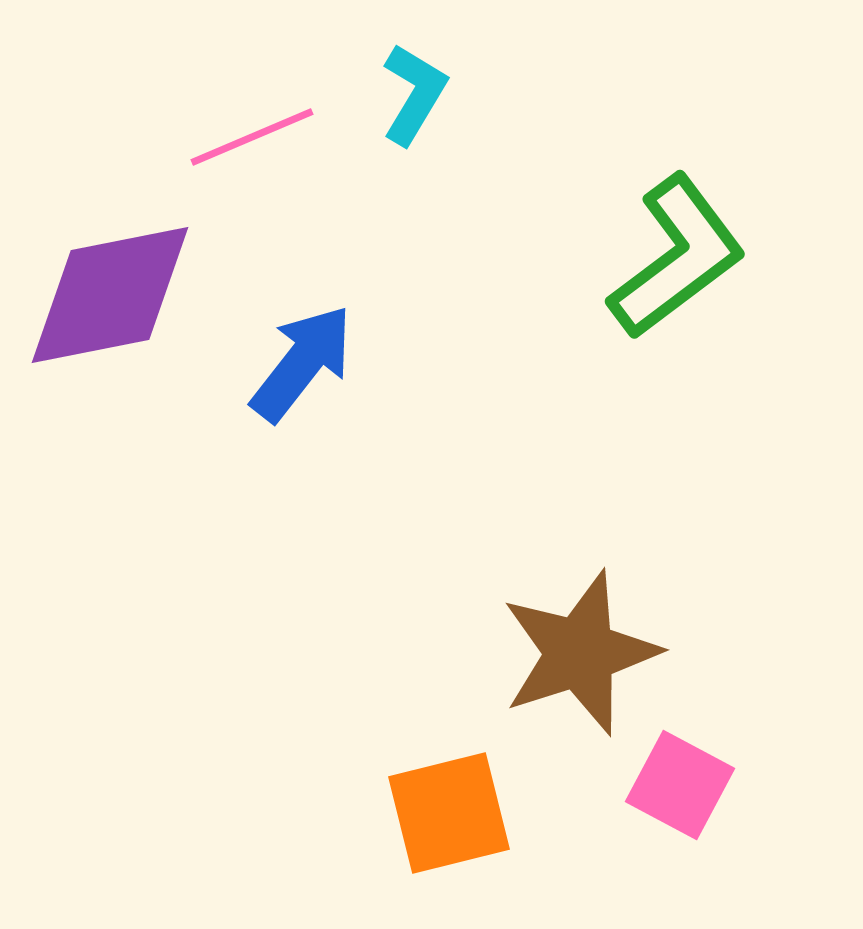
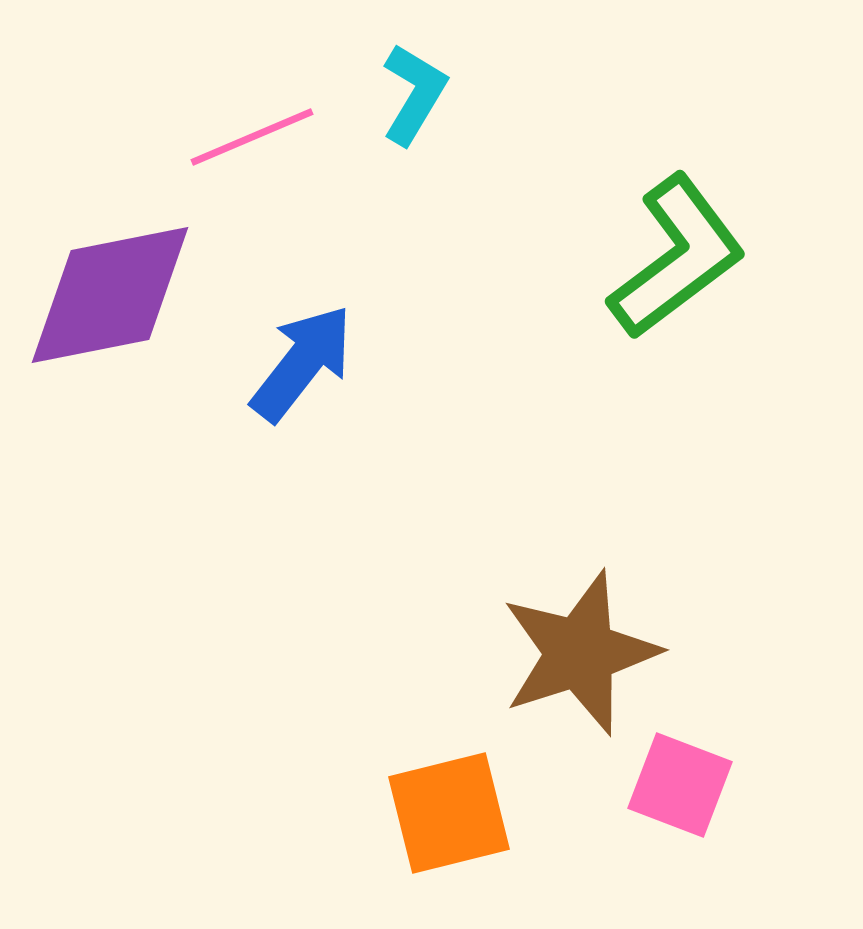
pink square: rotated 7 degrees counterclockwise
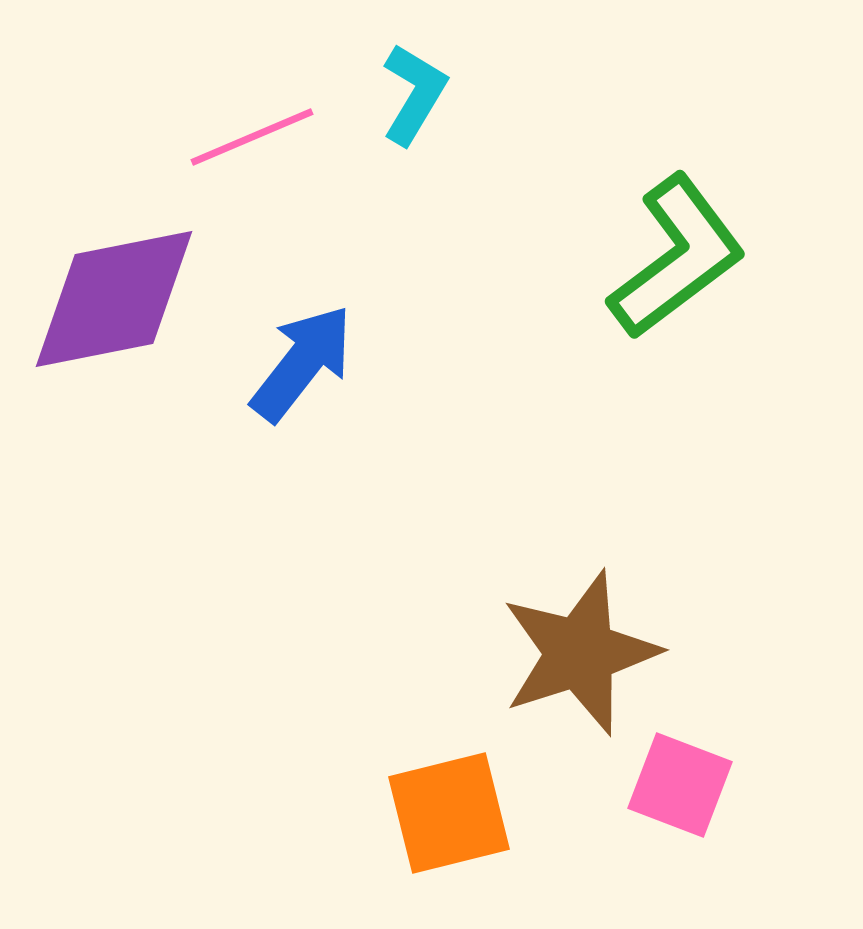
purple diamond: moved 4 px right, 4 px down
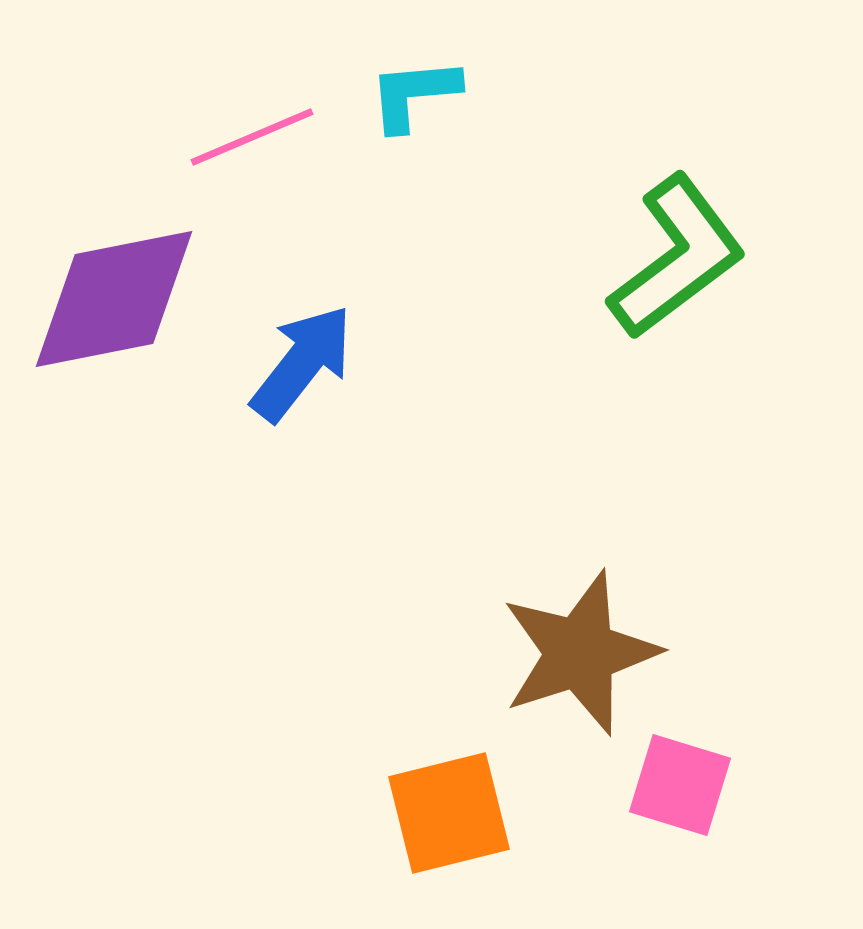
cyan L-shape: rotated 126 degrees counterclockwise
pink square: rotated 4 degrees counterclockwise
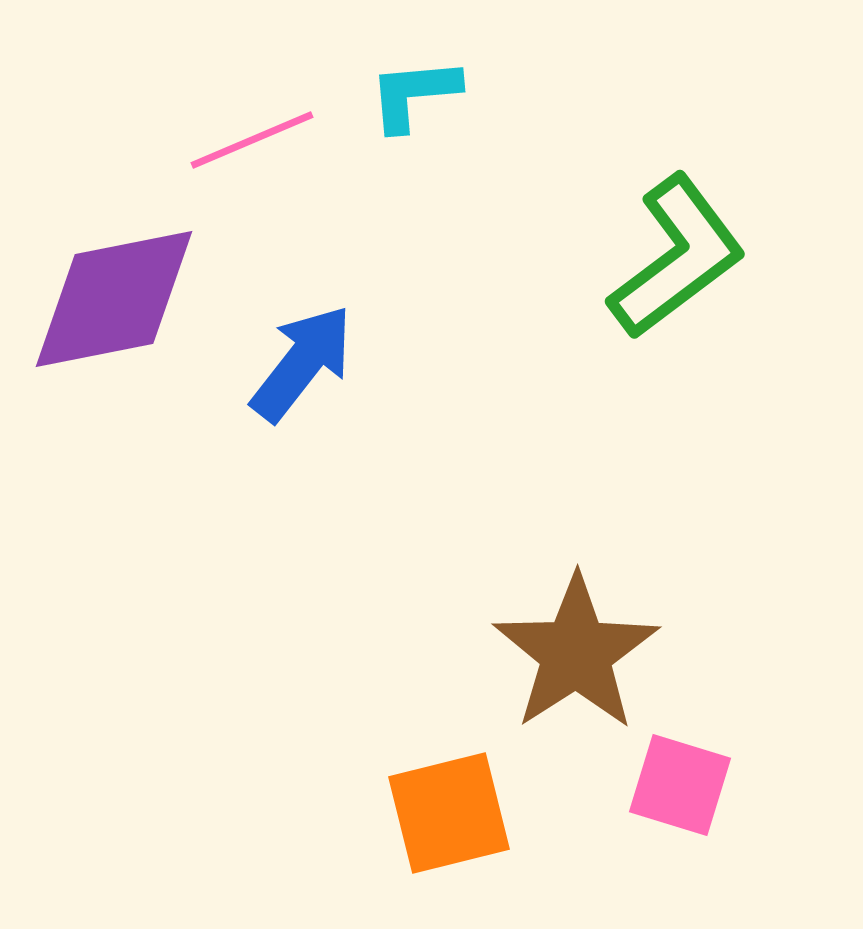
pink line: moved 3 px down
brown star: moved 4 px left; rotated 15 degrees counterclockwise
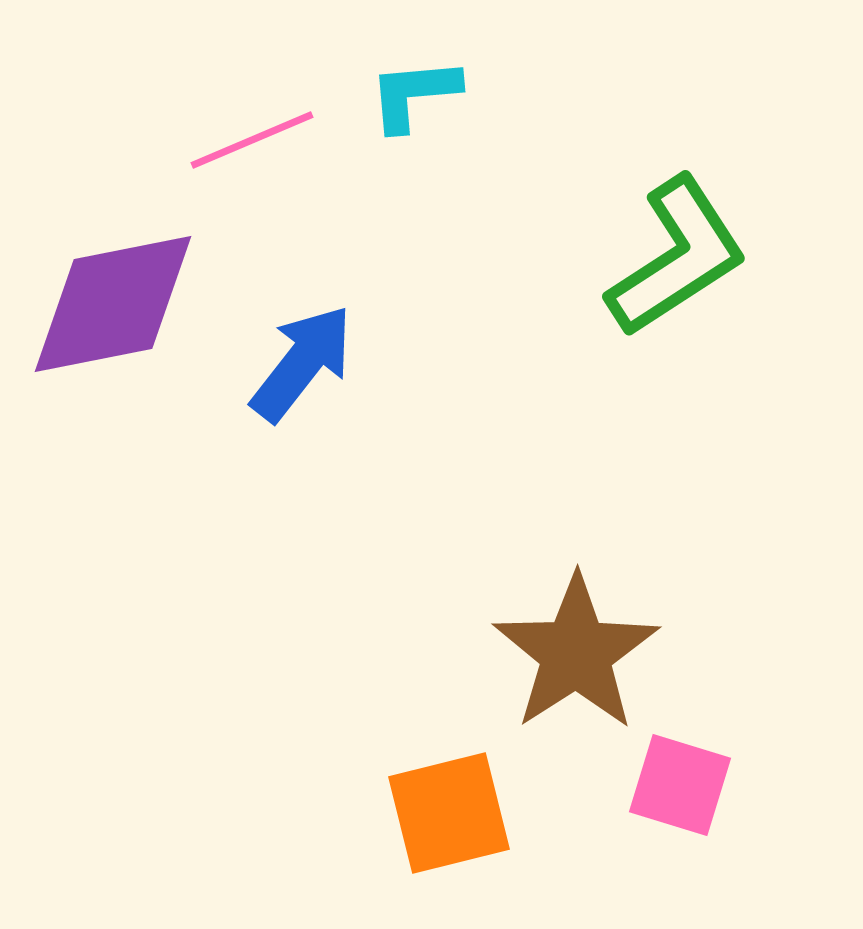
green L-shape: rotated 4 degrees clockwise
purple diamond: moved 1 px left, 5 px down
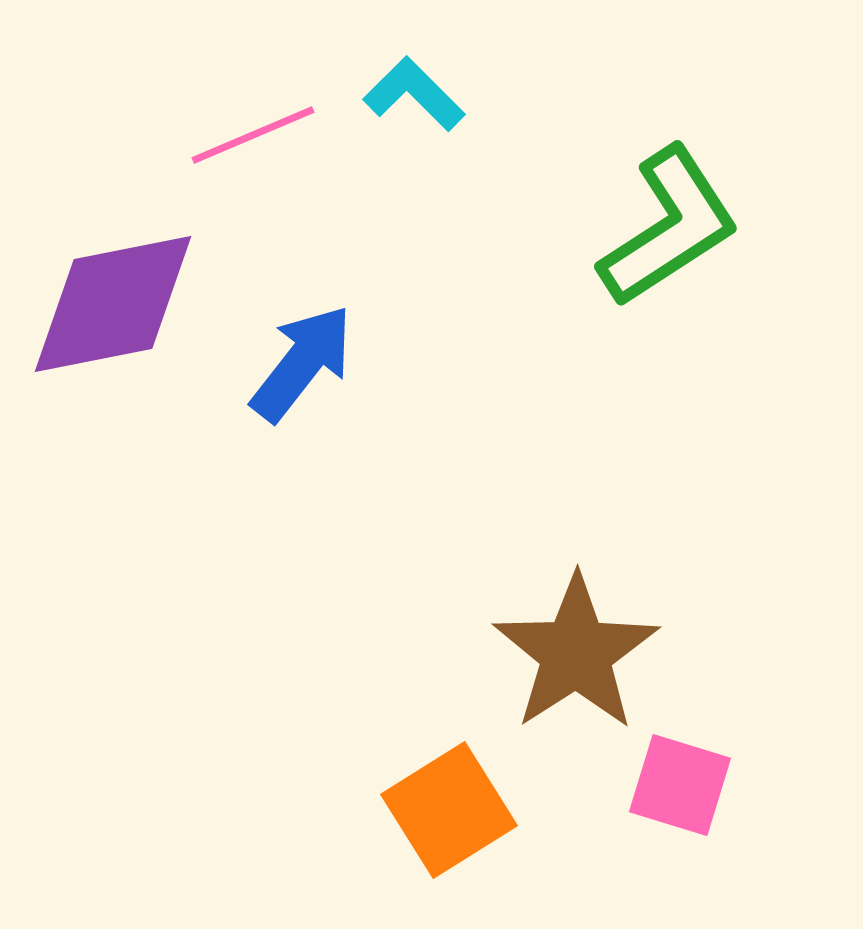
cyan L-shape: rotated 50 degrees clockwise
pink line: moved 1 px right, 5 px up
green L-shape: moved 8 px left, 30 px up
orange square: moved 3 px up; rotated 18 degrees counterclockwise
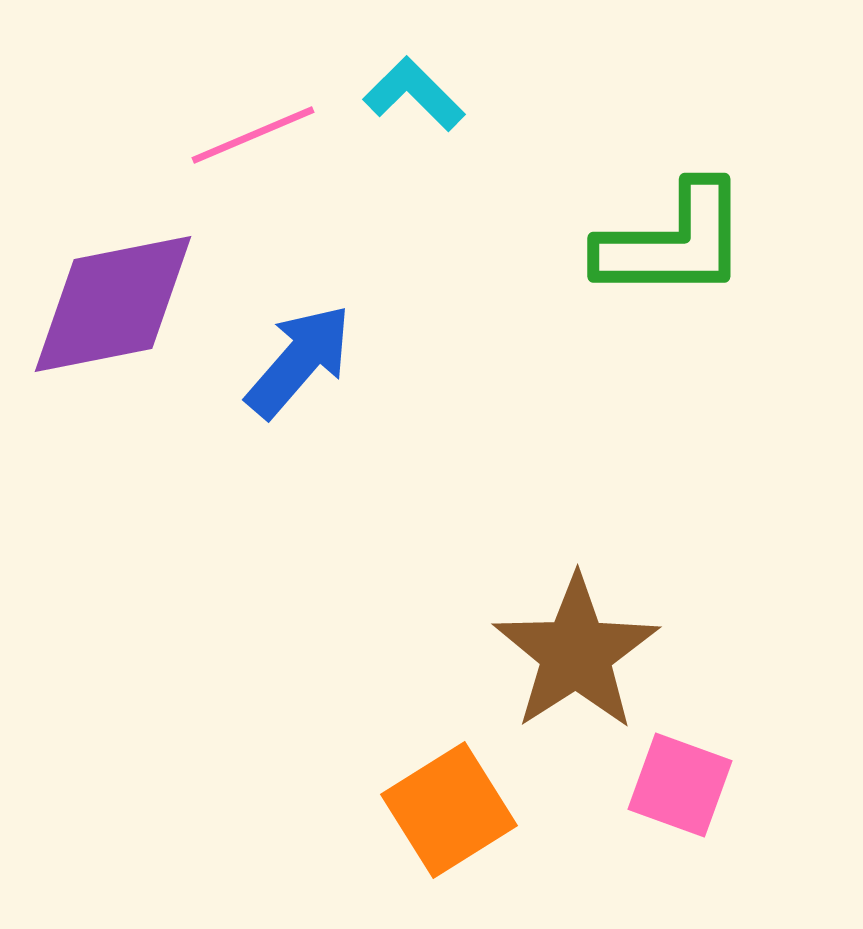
green L-shape: moved 4 px right, 15 px down; rotated 33 degrees clockwise
blue arrow: moved 3 px left, 2 px up; rotated 3 degrees clockwise
pink square: rotated 3 degrees clockwise
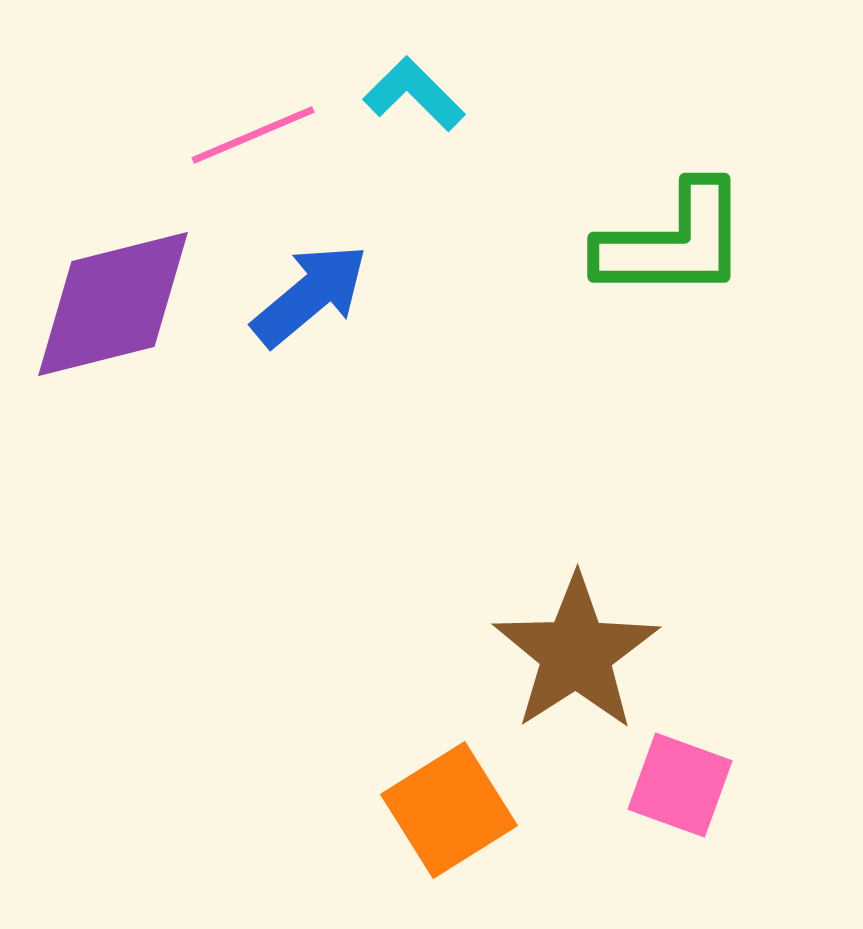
purple diamond: rotated 3 degrees counterclockwise
blue arrow: moved 11 px right, 66 px up; rotated 9 degrees clockwise
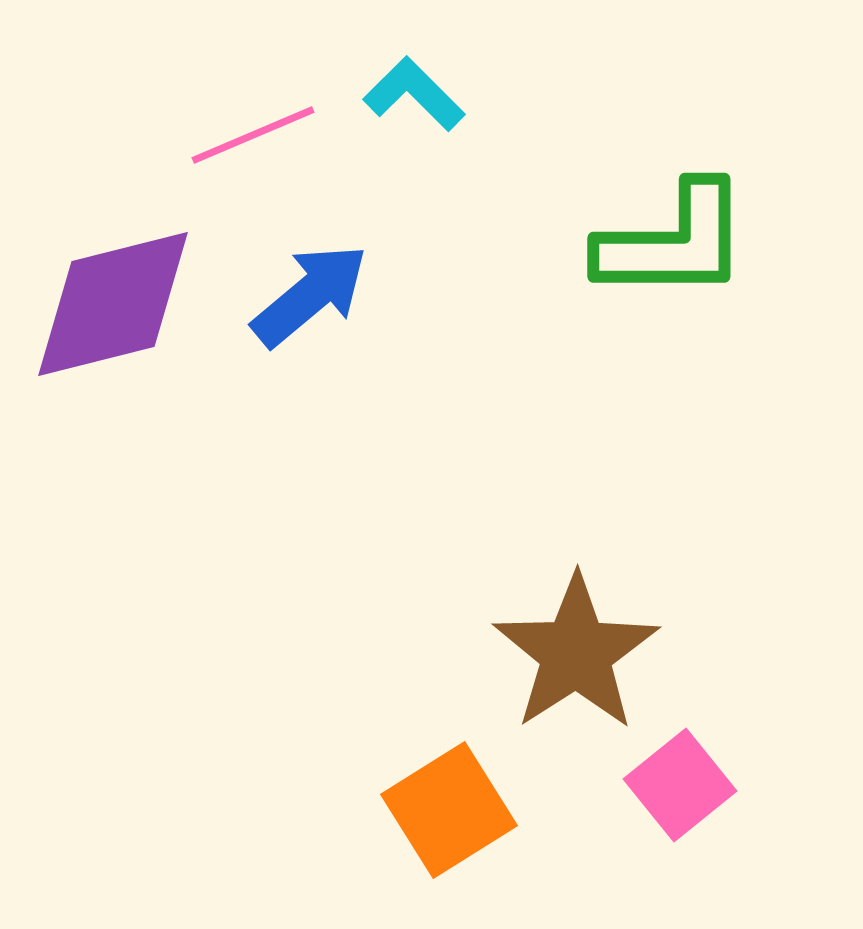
pink square: rotated 31 degrees clockwise
